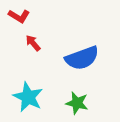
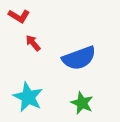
blue semicircle: moved 3 px left
green star: moved 5 px right; rotated 10 degrees clockwise
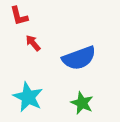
red L-shape: rotated 45 degrees clockwise
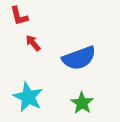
green star: rotated 10 degrees clockwise
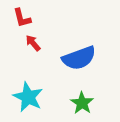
red L-shape: moved 3 px right, 2 px down
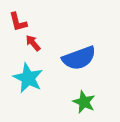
red L-shape: moved 4 px left, 4 px down
cyan star: moved 19 px up
green star: moved 2 px right, 1 px up; rotated 10 degrees counterclockwise
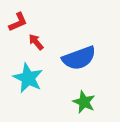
red L-shape: rotated 100 degrees counterclockwise
red arrow: moved 3 px right, 1 px up
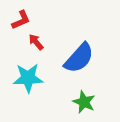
red L-shape: moved 3 px right, 2 px up
blue semicircle: rotated 28 degrees counterclockwise
cyan star: rotated 28 degrees counterclockwise
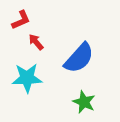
cyan star: moved 1 px left
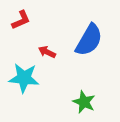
red arrow: moved 11 px right, 10 px down; rotated 24 degrees counterclockwise
blue semicircle: moved 10 px right, 18 px up; rotated 12 degrees counterclockwise
cyan star: moved 3 px left; rotated 8 degrees clockwise
